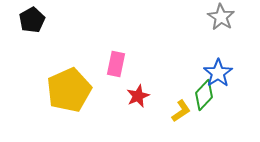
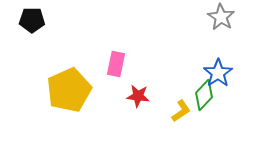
black pentagon: rotated 30 degrees clockwise
red star: rotated 30 degrees clockwise
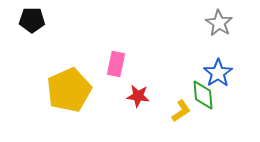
gray star: moved 2 px left, 6 px down
green diamond: moved 1 px left; rotated 48 degrees counterclockwise
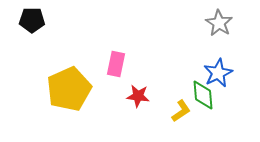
blue star: rotated 8 degrees clockwise
yellow pentagon: moved 1 px up
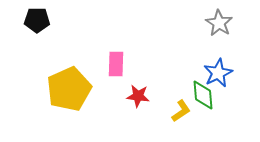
black pentagon: moved 5 px right
pink rectangle: rotated 10 degrees counterclockwise
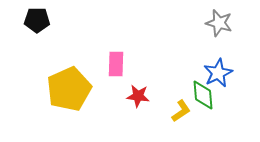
gray star: rotated 16 degrees counterclockwise
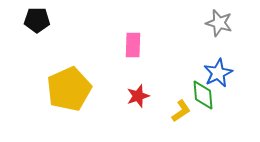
pink rectangle: moved 17 px right, 19 px up
red star: rotated 25 degrees counterclockwise
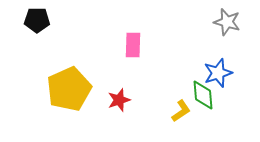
gray star: moved 8 px right, 1 px up
blue star: rotated 8 degrees clockwise
red star: moved 19 px left, 4 px down
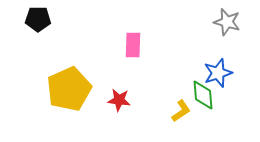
black pentagon: moved 1 px right, 1 px up
red star: rotated 25 degrees clockwise
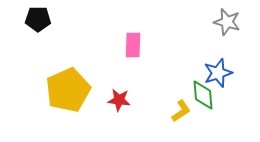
yellow pentagon: moved 1 px left, 1 px down
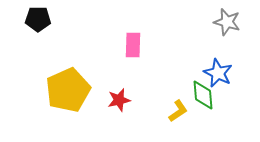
blue star: rotated 28 degrees counterclockwise
red star: rotated 20 degrees counterclockwise
yellow L-shape: moved 3 px left
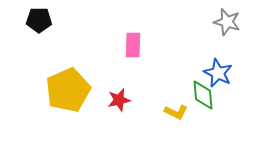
black pentagon: moved 1 px right, 1 px down
yellow L-shape: moved 2 px left, 1 px down; rotated 60 degrees clockwise
